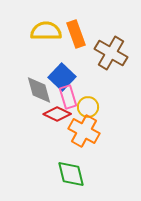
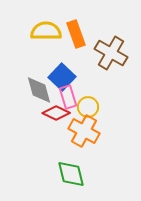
red diamond: moved 1 px left, 1 px up
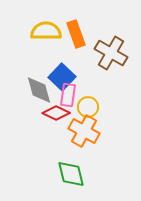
pink rectangle: moved 2 px up; rotated 25 degrees clockwise
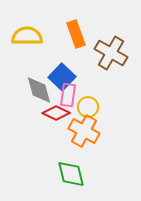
yellow semicircle: moved 19 px left, 5 px down
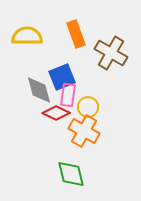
blue square: rotated 24 degrees clockwise
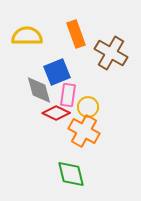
blue square: moved 5 px left, 5 px up
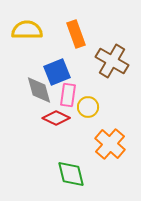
yellow semicircle: moved 6 px up
brown cross: moved 1 px right, 8 px down
red diamond: moved 5 px down
orange cross: moved 26 px right, 13 px down; rotated 12 degrees clockwise
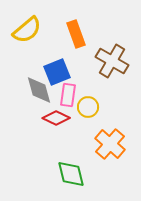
yellow semicircle: rotated 140 degrees clockwise
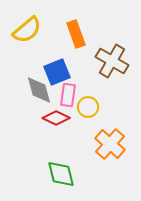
green diamond: moved 10 px left
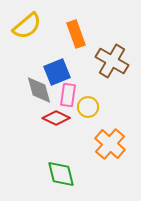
yellow semicircle: moved 4 px up
